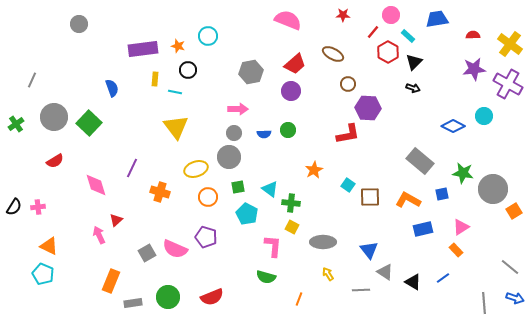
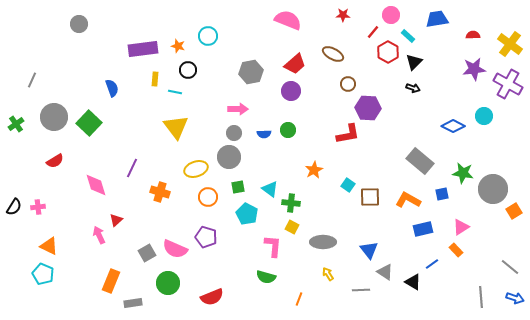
blue line at (443, 278): moved 11 px left, 14 px up
green circle at (168, 297): moved 14 px up
gray line at (484, 303): moved 3 px left, 6 px up
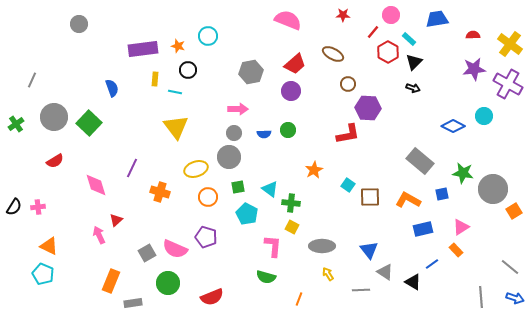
cyan rectangle at (408, 36): moved 1 px right, 3 px down
gray ellipse at (323, 242): moved 1 px left, 4 px down
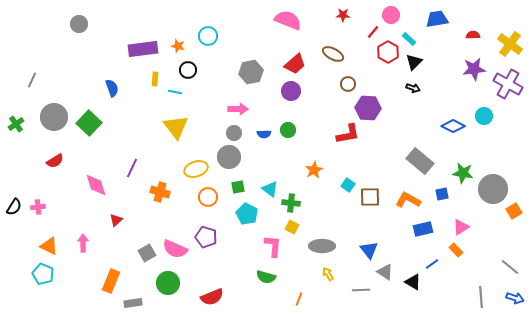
pink arrow at (99, 235): moved 16 px left, 8 px down; rotated 24 degrees clockwise
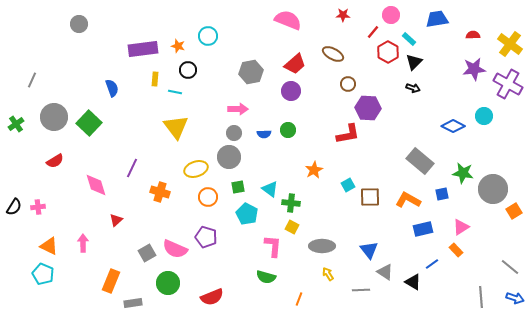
cyan square at (348, 185): rotated 24 degrees clockwise
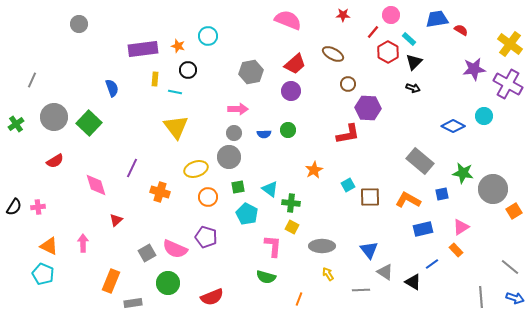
red semicircle at (473, 35): moved 12 px left, 5 px up; rotated 32 degrees clockwise
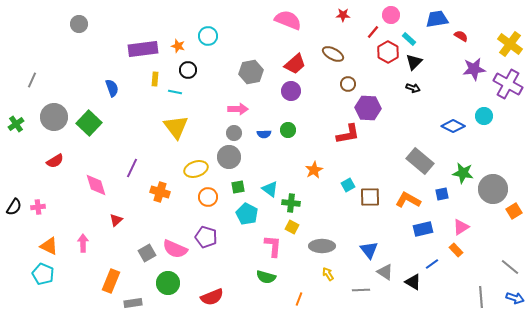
red semicircle at (461, 30): moved 6 px down
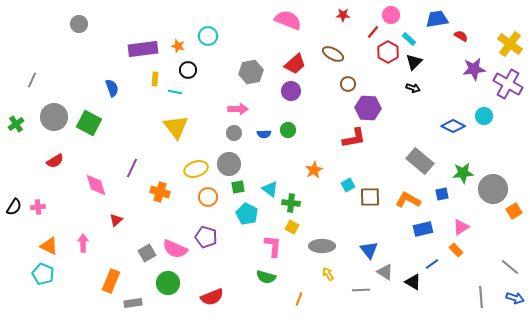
green square at (89, 123): rotated 15 degrees counterclockwise
red L-shape at (348, 134): moved 6 px right, 4 px down
gray circle at (229, 157): moved 7 px down
green star at (463, 173): rotated 15 degrees counterclockwise
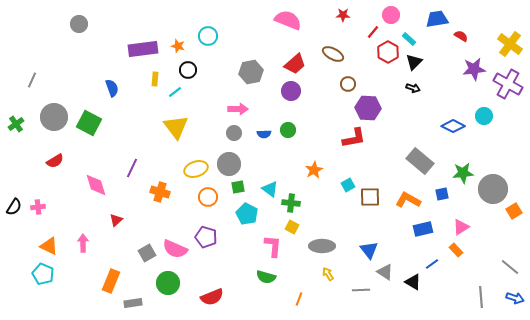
cyan line at (175, 92): rotated 48 degrees counterclockwise
